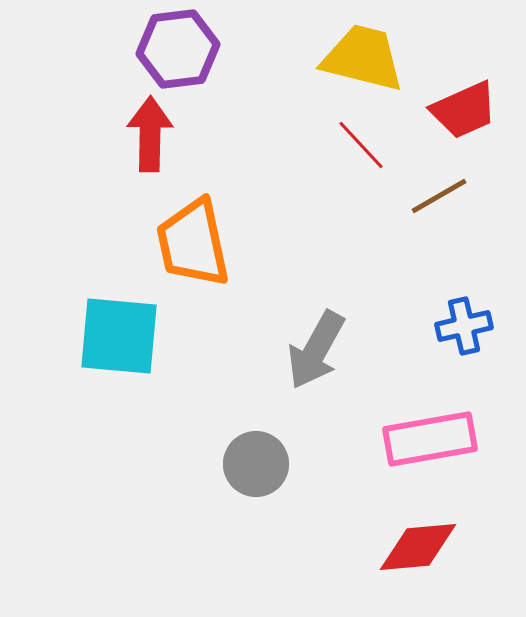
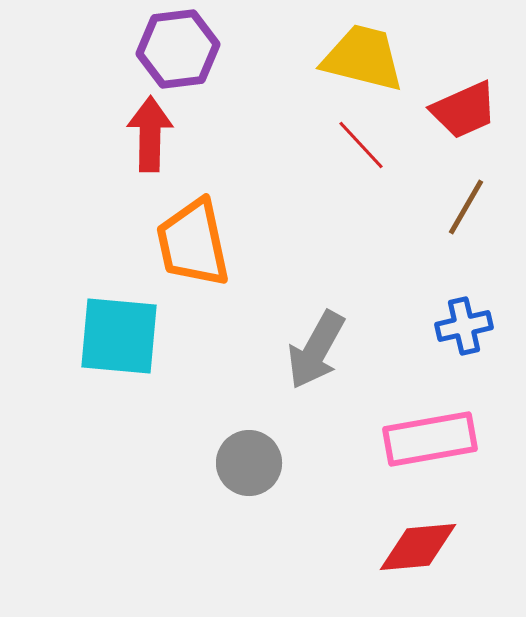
brown line: moved 27 px right, 11 px down; rotated 30 degrees counterclockwise
gray circle: moved 7 px left, 1 px up
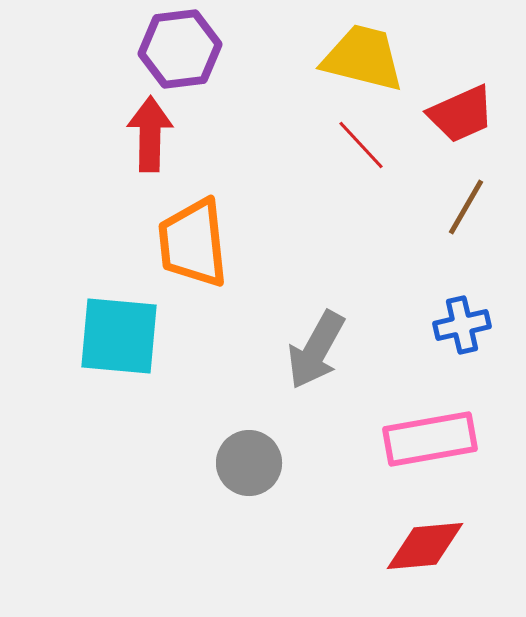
purple hexagon: moved 2 px right
red trapezoid: moved 3 px left, 4 px down
orange trapezoid: rotated 6 degrees clockwise
blue cross: moved 2 px left, 1 px up
red diamond: moved 7 px right, 1 px up
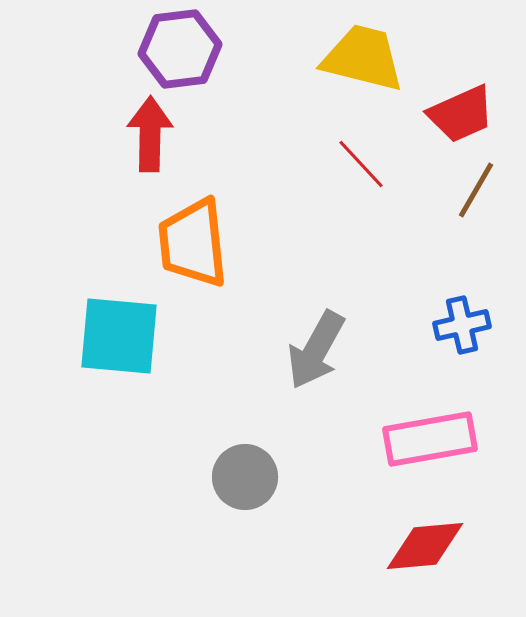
red line: moved 19 px down
brown line: moved 10 px right, 17 px up
gray circle: moved 4 px left, 14 px down
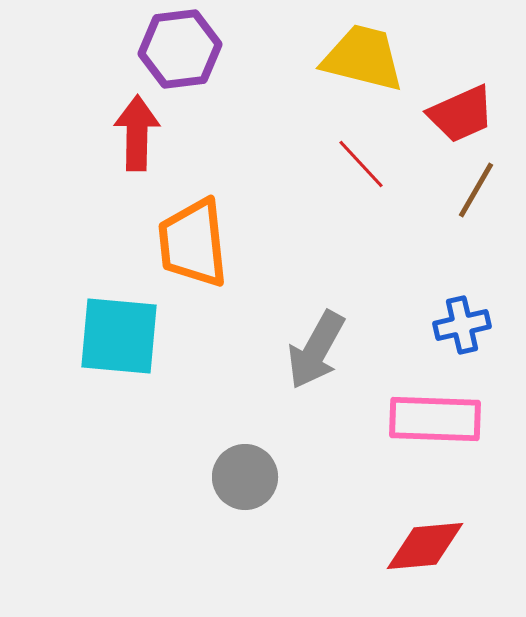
red arrow: moved 13 px left, 1 px up
pink rectangle: moved 5 px right, 20 px up; rotated 12 degrees clockwise
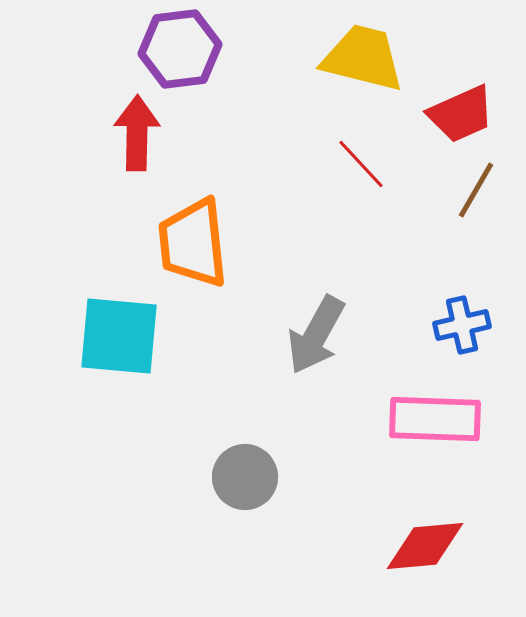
gray arrow: moved 15 px up
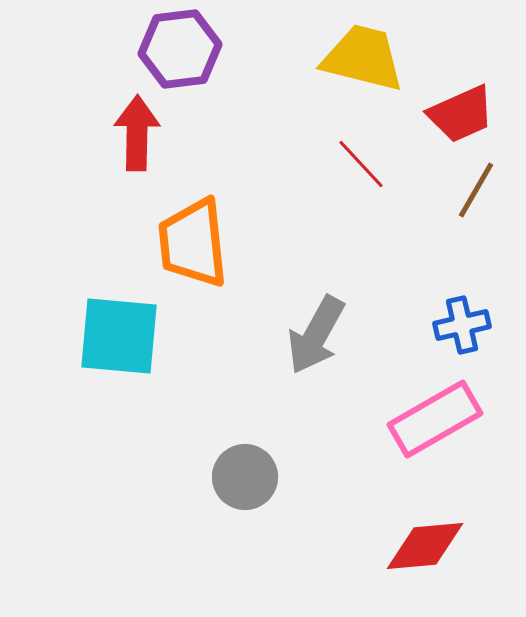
pink rectangle: rotated 32 degrees counterclockwise
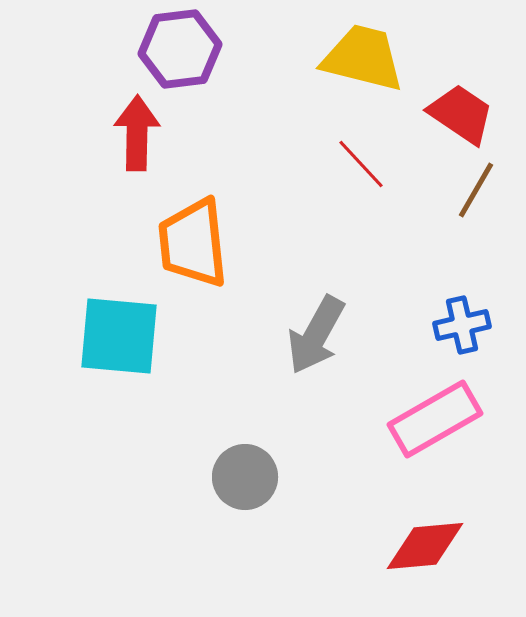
red trapezoid: rotated 122 degrees counterclockwise
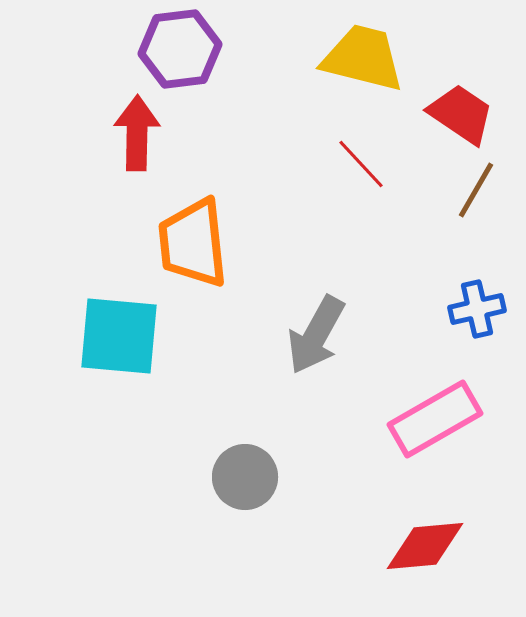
blue cross: moved 15 px right, 16 px up
